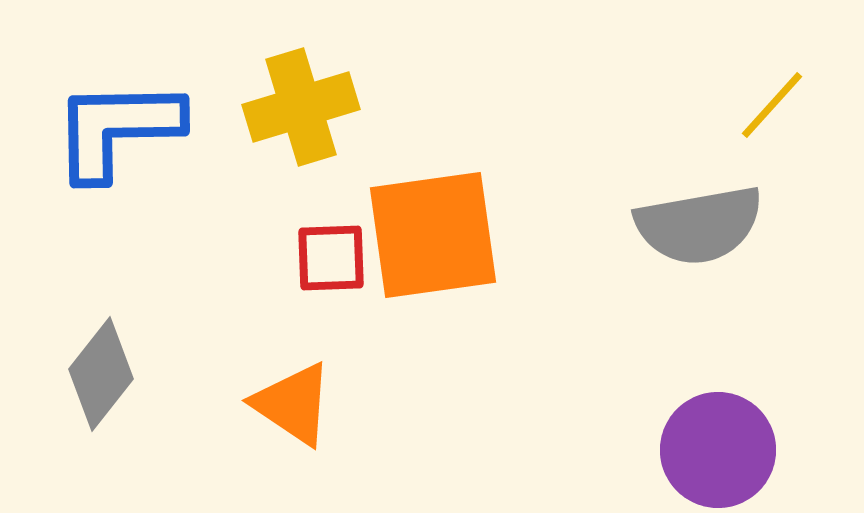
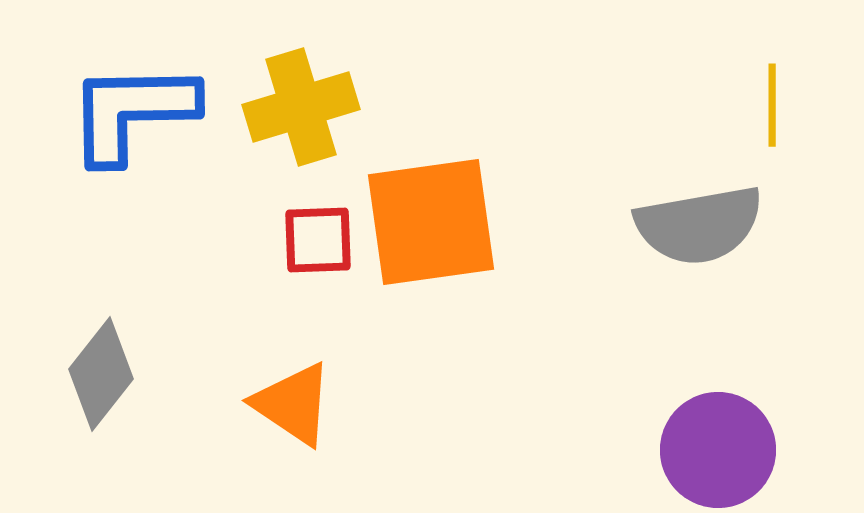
yellow line: rotated 42 degrees counterclockwise
blue L-shape: moved 15 px right, 17 px up
orange square: moved 2 px left, 13 px up
red square: moved 13 px left, 18 px up
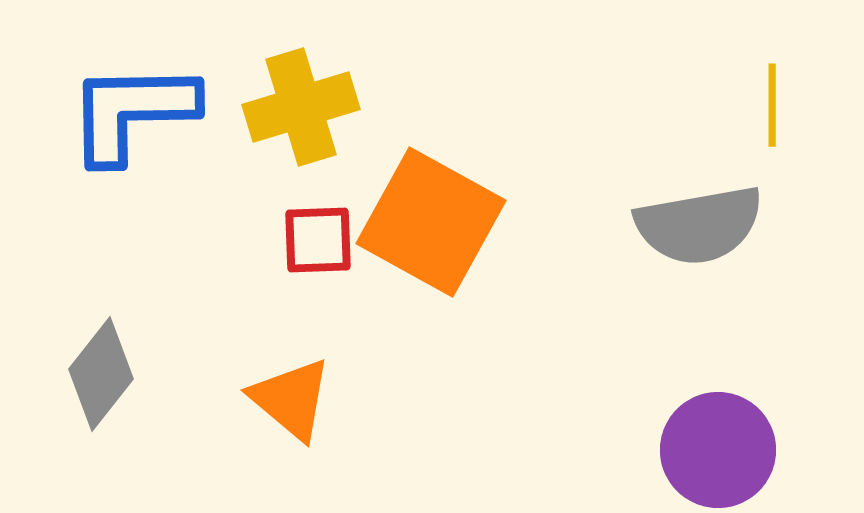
orange square: rotated 37 degrees clockwise
orange triangle: moved 2 px left, 5 px up; rotated 6 degrees clockwise
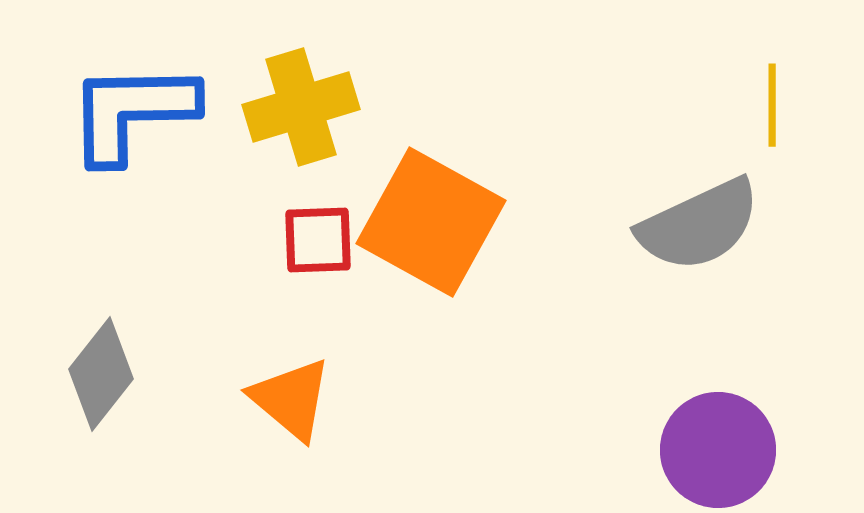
gray semicircle: rotated 15 degrees counterclockwise
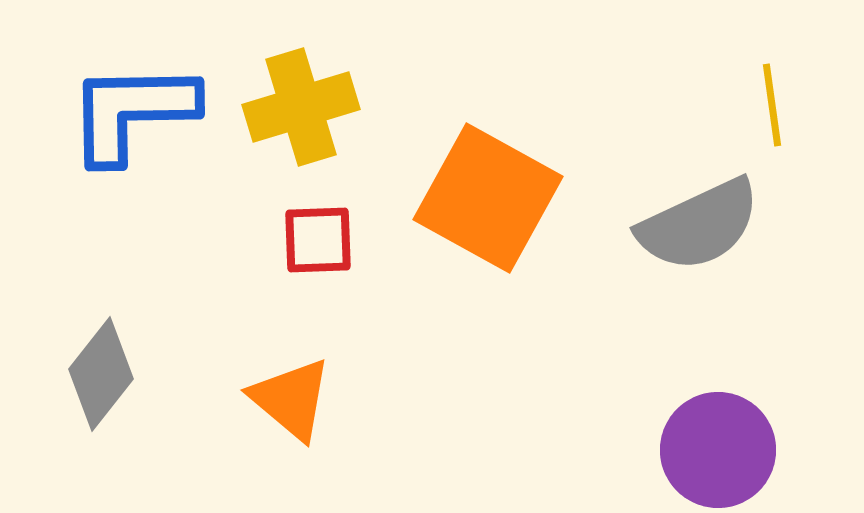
yellow line: rotated 8 degrees counterclockwise
orange square: moved 57 px right, 24 px up
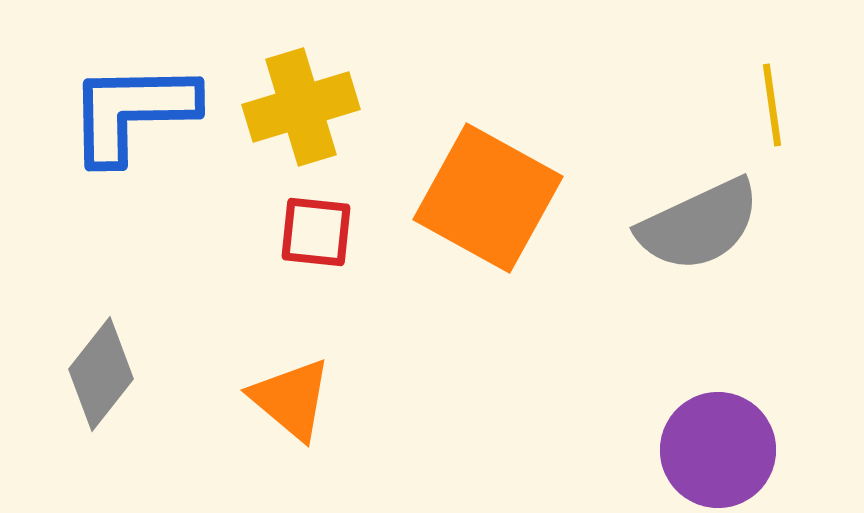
red square: moved 2 px left, 8 px up; rotated 8 degrees clockwise
